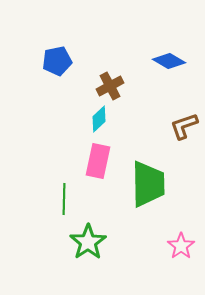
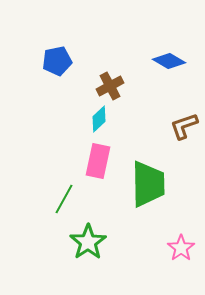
green line: rotated 28 degrees clockwise
pink star: moved 2 px down
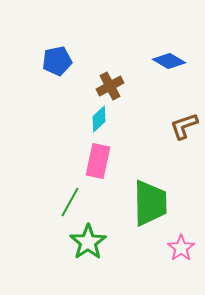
green trapezoid: moved 2 px right, 19 px down
green line: moved 6 px right, 3 px down
